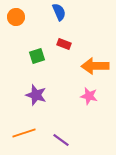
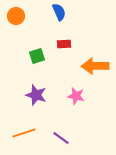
orange circle: moved 1 px up
red rectangle: rotated 24 degrees counterclockwise
pink star: moved 13 px left
purple line: moved 2 px up
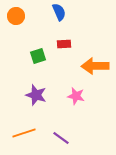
green square: moved 1 px right
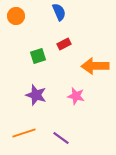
red rectangle: rotated 24 degrees counterclockwise
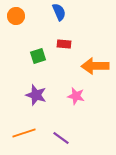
red rectangle: rotated 32 degrees clockwise
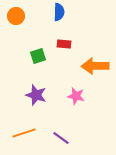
blue semicircle: rotated 24 degrees clockwise
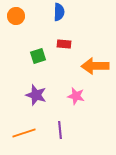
purple line: moved 1 px left, 8 px up; rotated 48 degrees clockwise
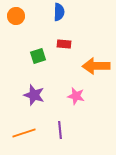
orange arrow: moved 1 px right
purple star: moved 2 px left
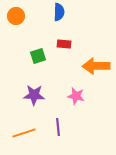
purple star: rotated 15 degrees counterclockwise
purple line: moved 2 px left, 3 px up
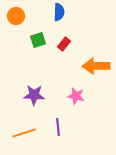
red rectangle: rotated 56 degrees counterclockwise
green square: moved 16 px up
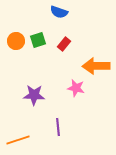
blue semicircle: rotated 108 degrees clockwise
orange circle: moved 25 px down
pink star: moved 8 px up
orange line: moved 6 px left, 7 px down
